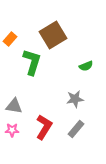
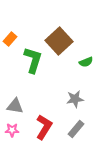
brown square: moved 6 px right, 6 px down; rotated 12 degrees counterclockwise
green L-shape: moved 1 px right, 2 px up
green semicircle: moved 4 px up
gray triangle: moved 1 px right
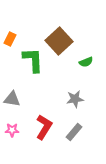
orange rectangle: rotated 16 degrees counterclockwise
green L-shape: rotated 20 degrees counterclockwise
gray triangle: moved 3 px left, 7 px up
gray rectangle: moved 2 px left, 3 px down
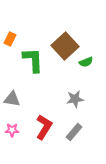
brown square: moved 6 px right, 5 px down
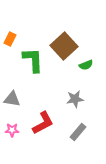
brown square: moved 1 px left
green semicircle: moved 3 px down
red L-shape: moved 1 px left, 4 px up; rotated 30 degrees clockwise
gray rectangle: moved 4 px right
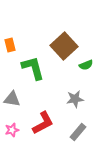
orange rectangle: moved 6 px down; rotated 40 degrees counterclockwise
green L-shape: moved 8 px down; rotated 12 degrees counterclockwise
pink star: rotated 16 degrees counterclockwise
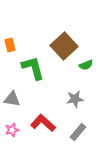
red L-shape: rotated 110 degrees counterclockwise
